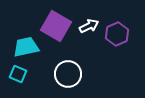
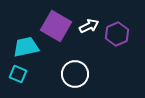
white circle: moved 7 px right
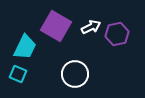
white arrow: moved 2 px right, 1 px down
purple hexagon: rotated 10 degrees clockwise
cyan trapezoid: moved 1 px left; rotated 128 degrees clockwise
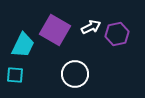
purple square: moved 1 px left, 4 px down
cyan trapezoid: moved 2 px left, 2 px up
cyan square: moved 3 px left, 1 px down; rotated 18 degrees counterclockwise
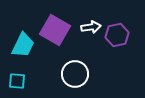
white arrow: rotated 18 degrees clockwise
purple hexagon: moved 1 px down
cyan square: moved 2 px right, 6 px down
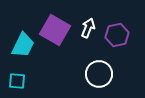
white arrow: moved 3 px left, 1 px down; rotated 60 degrees counterclockwise
white circle: moved 24 px right
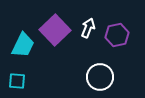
purple square: rotated 16 degrees clockwise
white circle: moved 1 px right, 3 px down
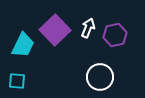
purple hexagon: moved 2 px left
